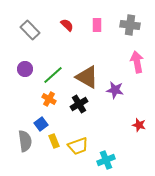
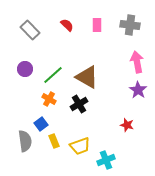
purple star: moved 23 px right; rotated 24 degrees clockwise
red star: moved 12 px left
yellow trapezoid: moved 2 px right
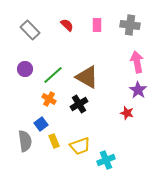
red star: moved 12 px up
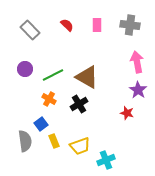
green line: rotated 15 degrees clockwise
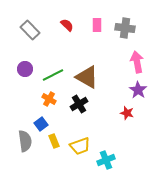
gray cross: moved 5 px left, 3 px down
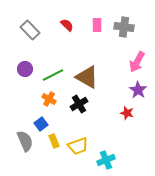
gray cross: moved 1 px left, 1 px up
pink arrow: rotated 140 degrees counterclockwise
gray semicircle: rotated 15 degrees counterclockwise
yellow trapezoid: moved 2 px left
